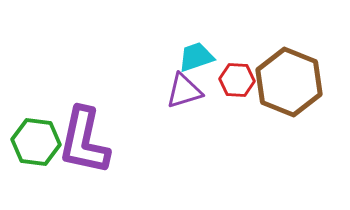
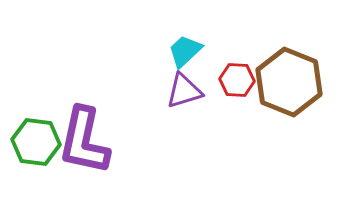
cyan trapezoid: moved 11 px left, 6 px up; rotated 24 degrees counterclockwise
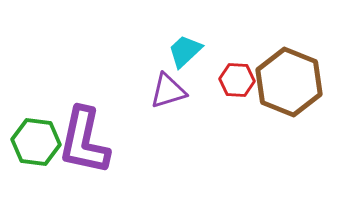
purple triangle: moved 16 px left
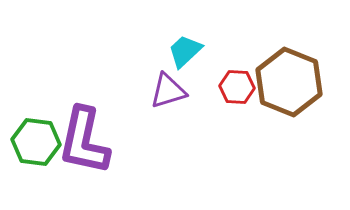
red hexagon: moved 7 px down
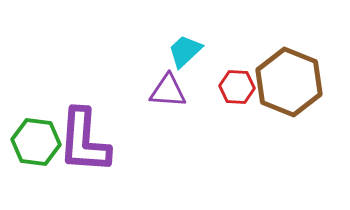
purple triangle: rotated 21 degrees clockwise
purple L-shape: rotated 8 degrees counterclockwise
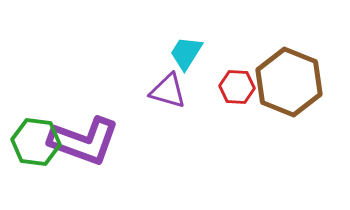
cyan trapezoid: moved 1 px right, 2 px down; rotated 15 degrees counterclockwise
purple triangle: rotated 12 degrees clockwise
purple L-shape: rotated 74 degrees counterclockwise
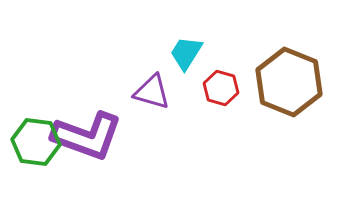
red hexagon: moved 16 px left, 1 px down; rotated 12 degrees clockwise
purple triangle: moved 16 px left, 1 px down
purple L-shape: moved 3 px right, 5 px up
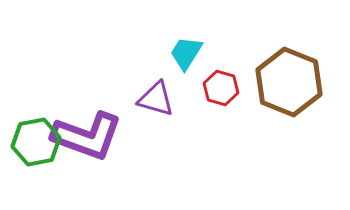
purple triangle: moved 4 px right, 7 px down
green hexagon: rotated 18 degrees counterclockwise
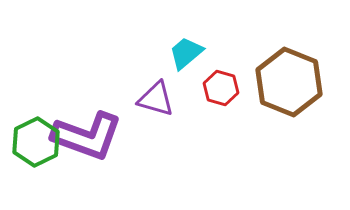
cyan trapezoid: rotated 18 degrees clockwise
green hexagon: rotated 15 degrees counterclockwise
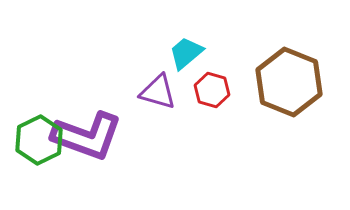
red hexagon: moved 9 px left, 2 px down
purple triangle: moved 2 px right, 7 px up
green hexagon: moved 3 px right, 2 px up
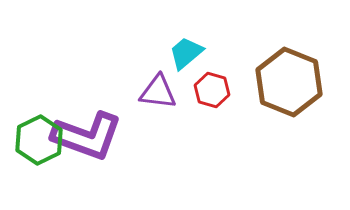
purple triangle: rotated 9 degrees counterclockwise
